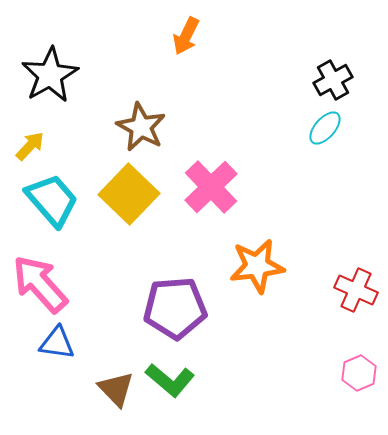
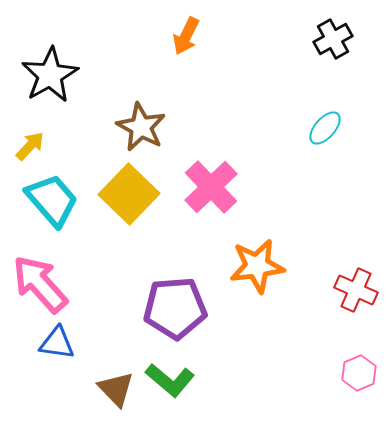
black cross: moved 41 px up
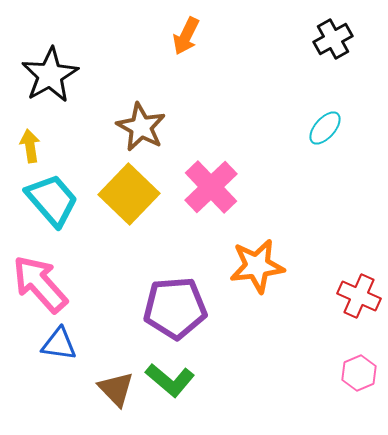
yellow arrow: rotated 52 degrees counterclockwise
red cross: moved 3 px right, 6 px down
blue triangle: moved 2 px right, 1 px down
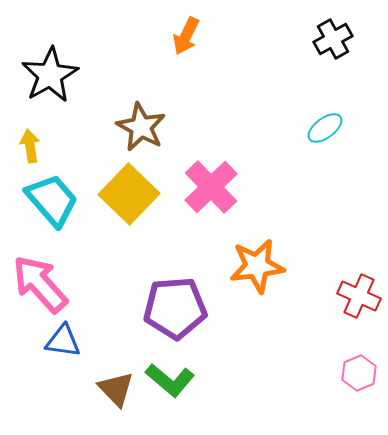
cyan ellipse: rotated 12 degrees clockwise
blue triangle: moved 4 px right, 3 px up
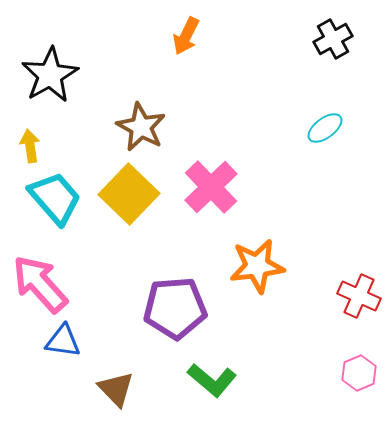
cyan trapezoid: moved 3 px right, 2 px up
green L-shape: moved 42 px right
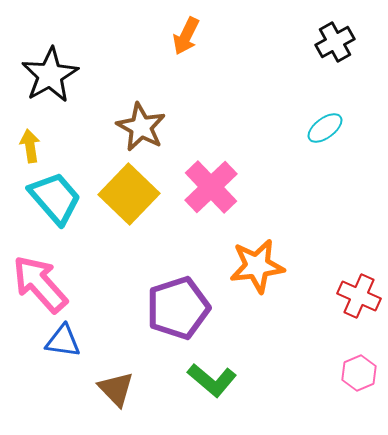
black cross: moved 2 px right, 3 px down
purple pentagon: moved 3 px right; rotated 14 degrees counterclockwise
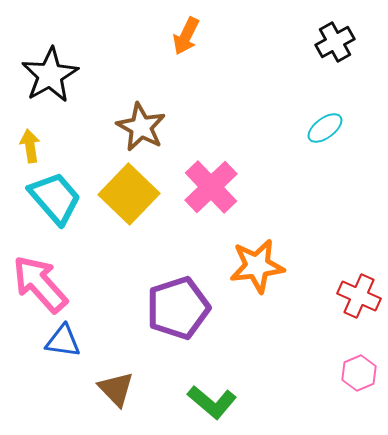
green L-shape: moved 22 px down
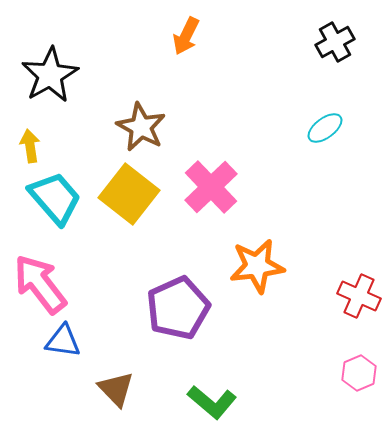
yellow square: rotated 6 degrees counterclockwise
pink arrow: rotated 4 degrees clockwise
purple pentagon: rotated 6 degrees counterclockwise
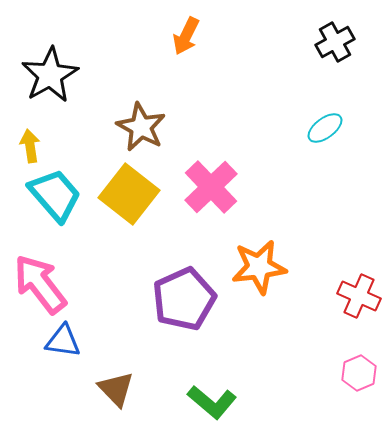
cyan trapezoid: moved 3 px up
orange star: moved 2 px right, 1 px down
purple pentagon: moved 6 px right, 9 px up
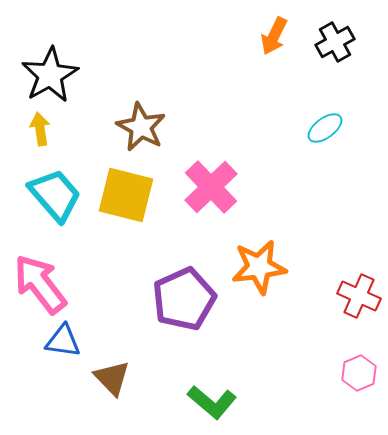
orange arrow: moved 88 px right
yellow arrow: moved 10 px right, 17 px up
yellow square: moved 3 px left, 1 px down; rotated 24 degrees counterclockwise
brown triangle: moved 4 px left, 11 px up
